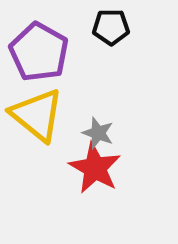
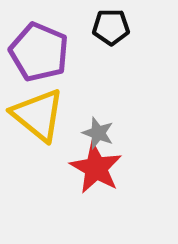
purple pentagon: rotated 6 degrees counterclockwise
yellow triangle: moved 1 px right
red star: moved 1 px right
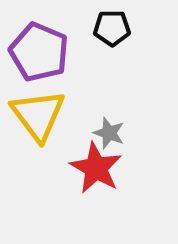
black pentagon: moved 1 px right, 1 px down
yellow triangle: rotated 14 degrees clockwise
gray star: moved 11 px right
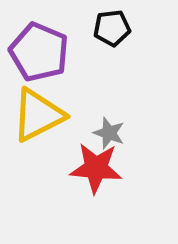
black pentagon: rotated 6 degrees counterclockwise
yellow triangle: rotated 40 degrees clockwise
red star: rotated 24 degrees counterclockwise
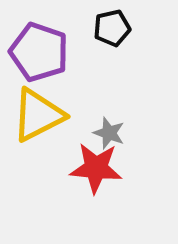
black pentagon: rotated 6 degrees counterclockwise
purple pentagon: rotated 4 degrees counterclockwise
